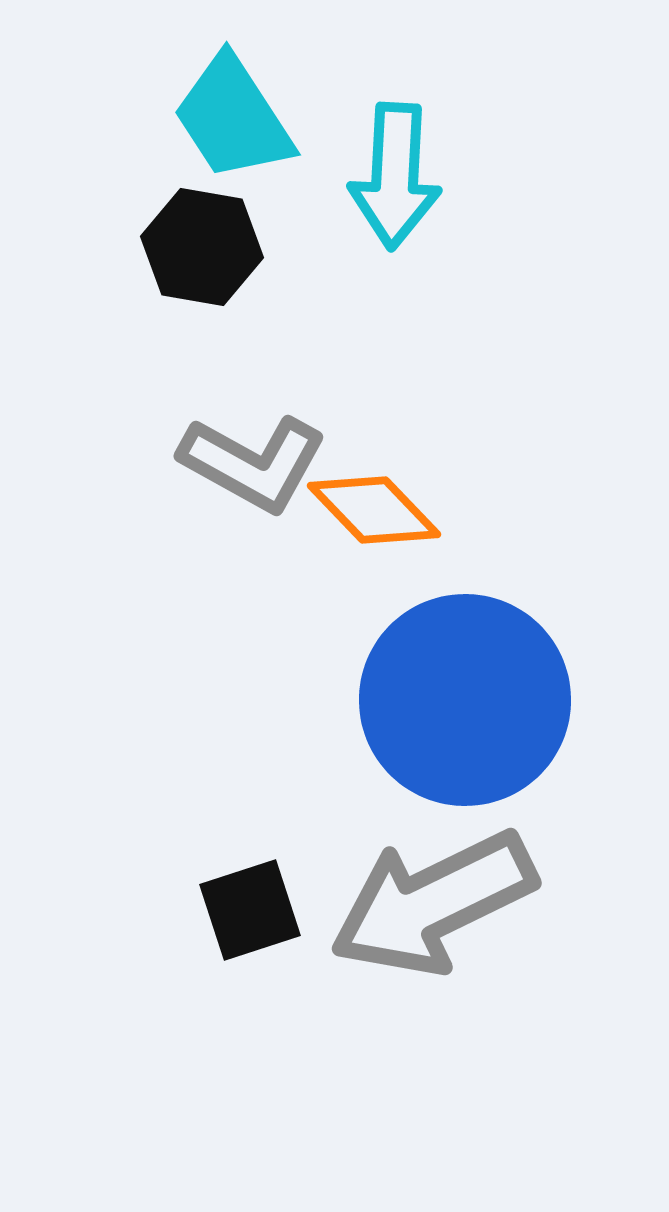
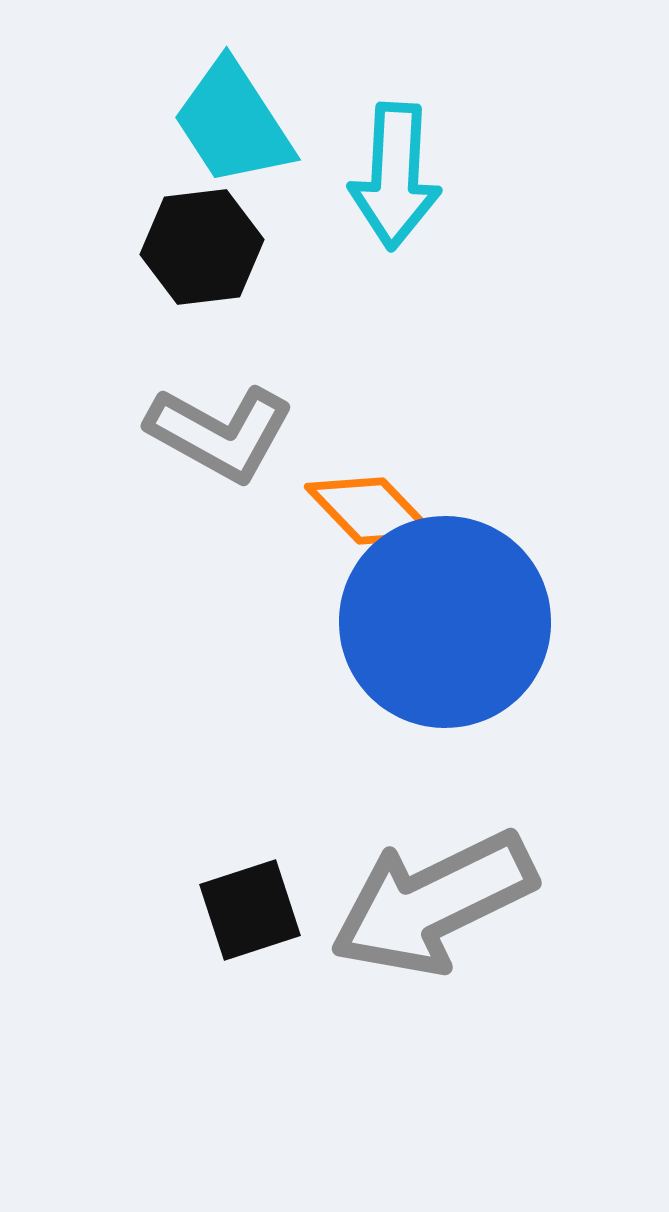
cyan trapezoid: moved 5 px down
black hexagon: rotated 17 degrees counterclockwise
gray L-shape: moved 33 px left, 30 px up
orange diamond: moved 3 px left, 1 px down
blue circle: moved 20 px left, 78 px up
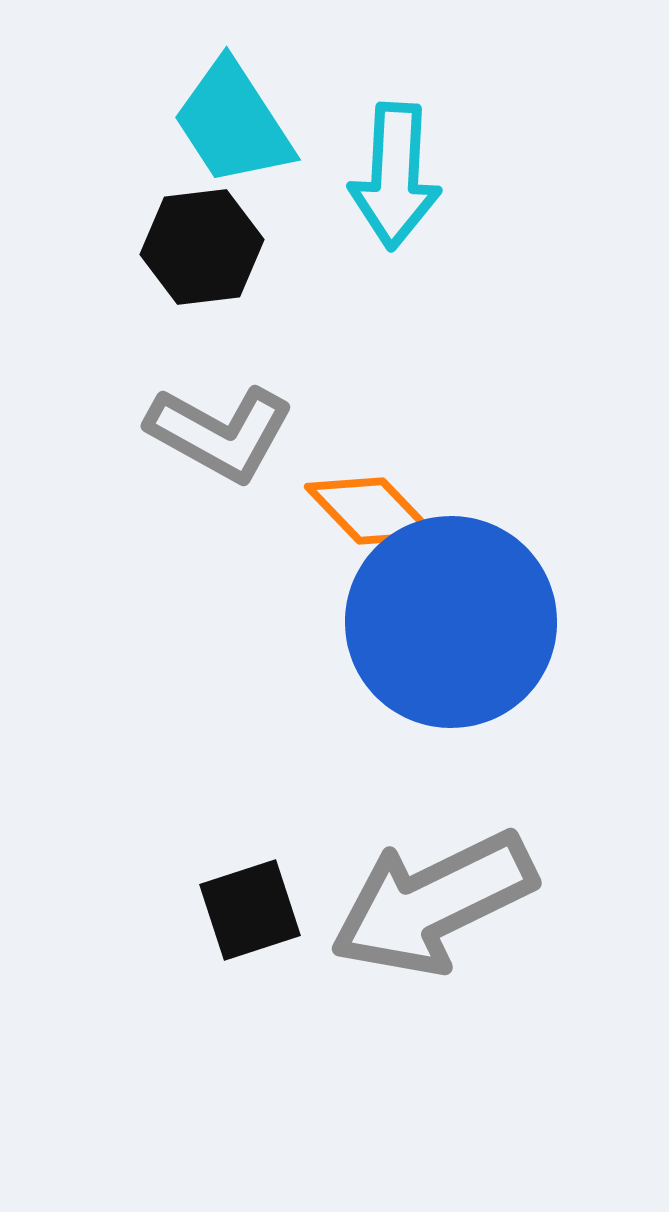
blue circle: moved 6 px right
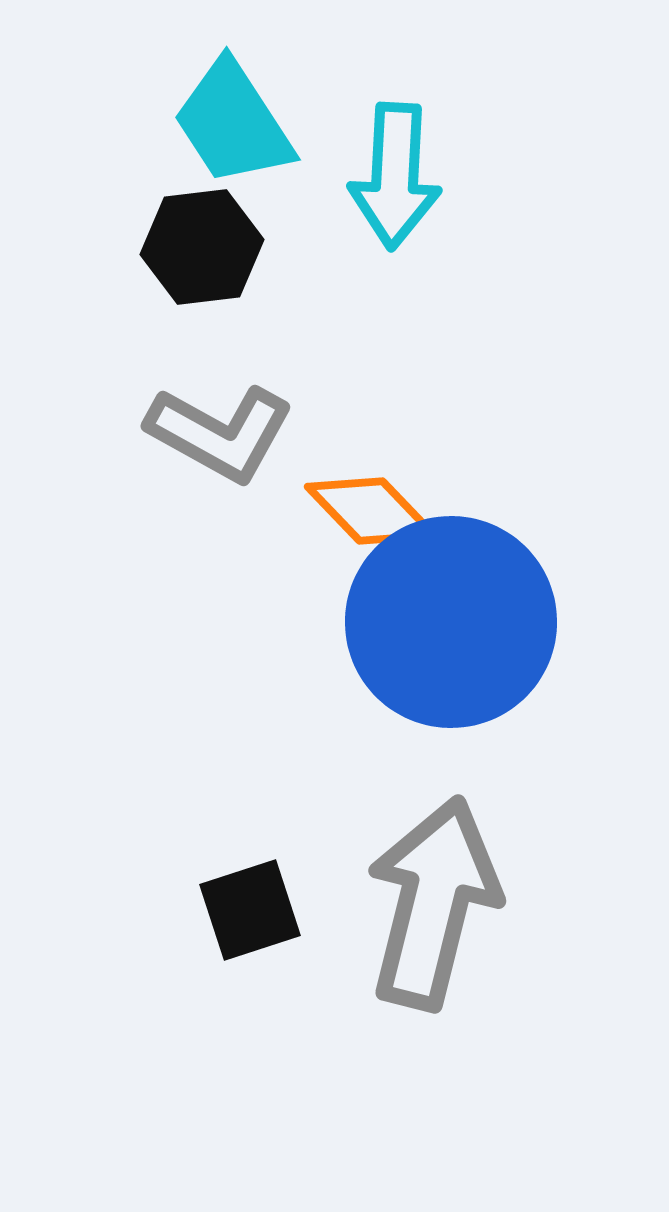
gray arrow: rotated 130 degrees clockwise
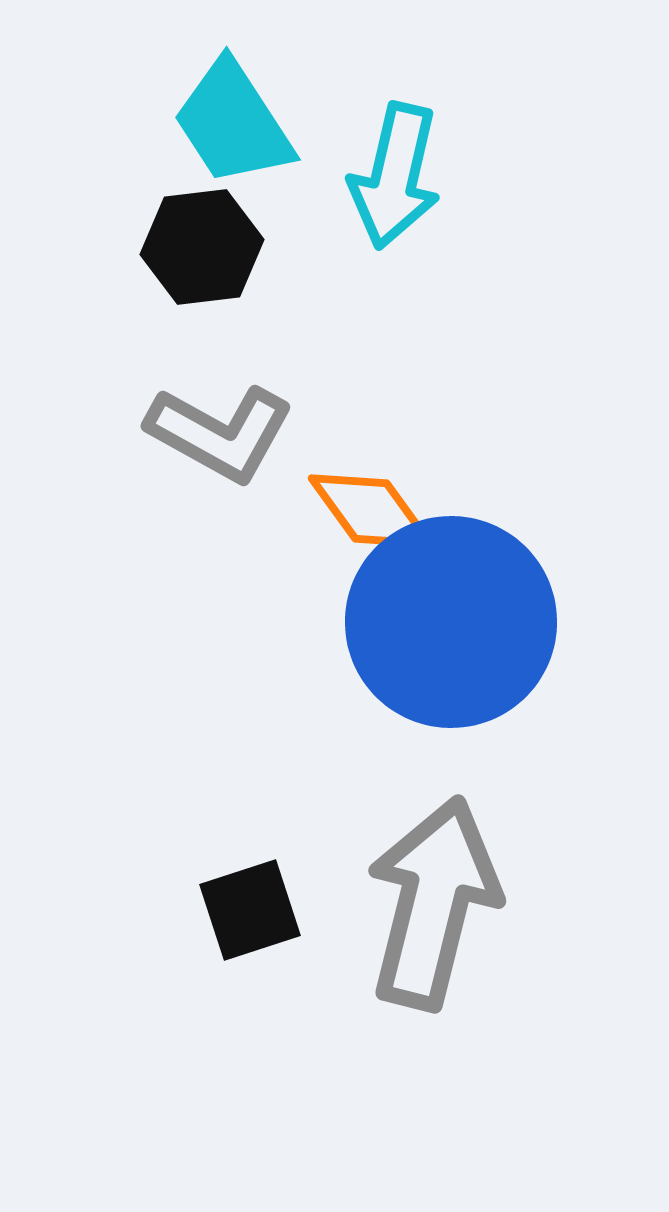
cyan arrow: rotated 10 degrees clockwise
orange diamond: rotated 8 degrees clockwise
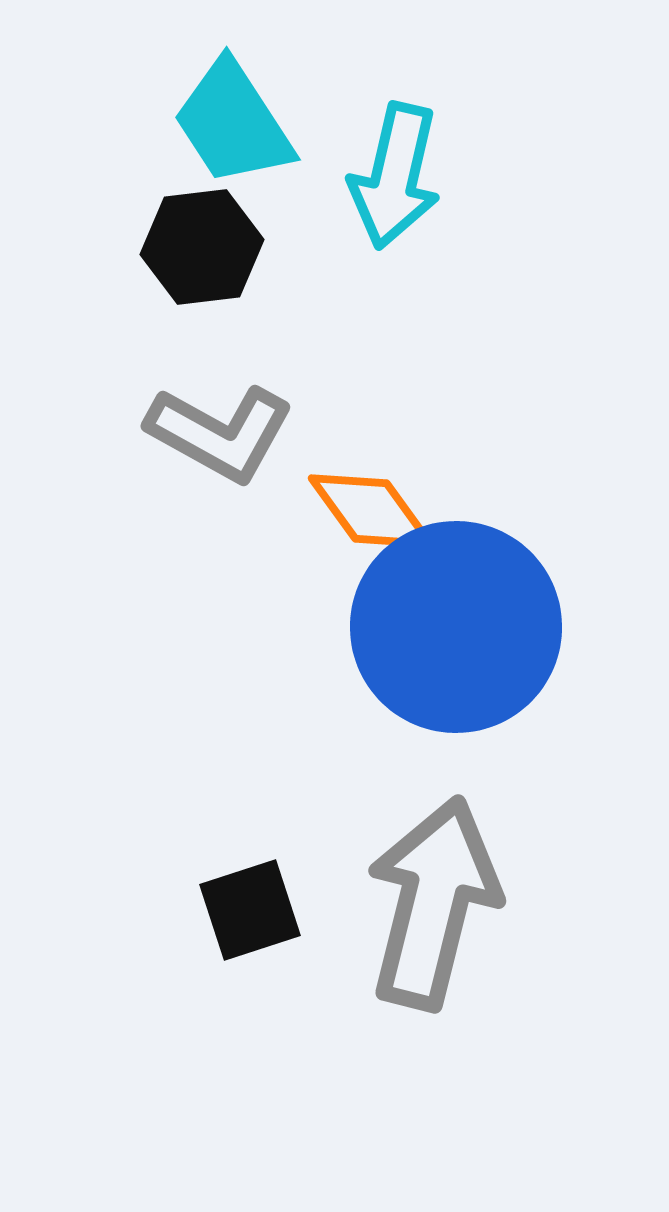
blue circle: moved 5 px right, 5 px down
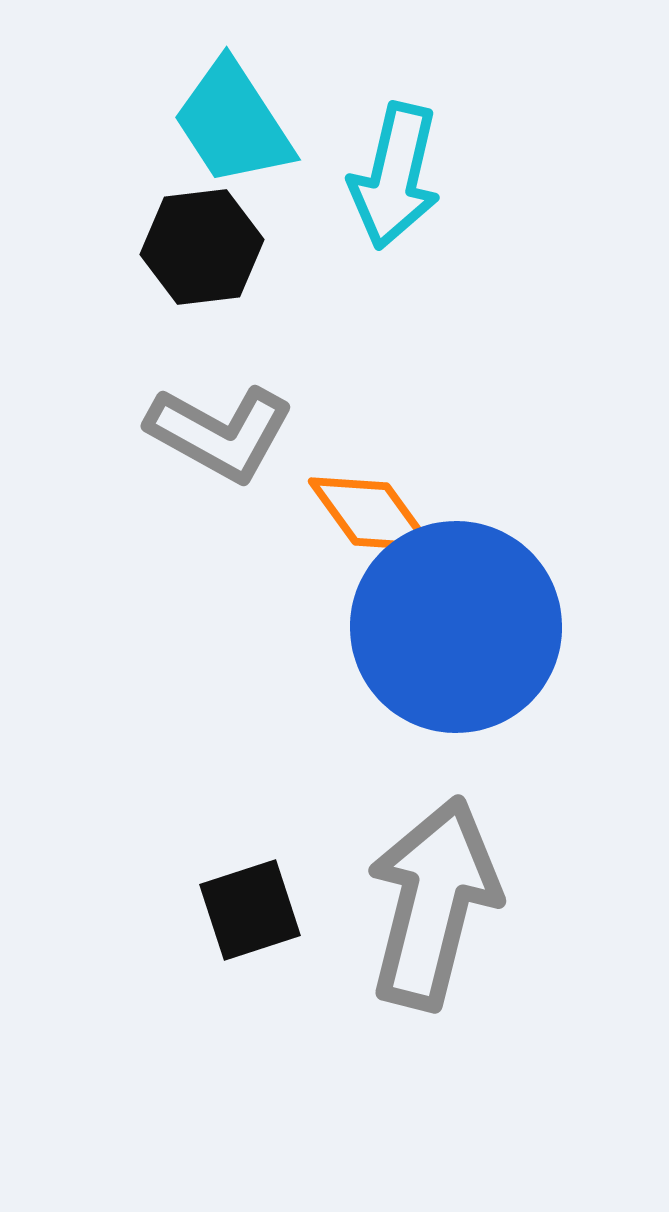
orange diamond: moved 3 px down
